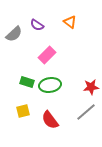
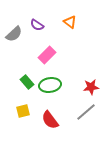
green rectangle: rotated 32 degrees clockwise
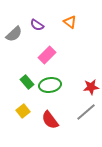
yellow square: rotated 24 degrees counterclockwise
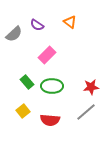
green ellipse: moved 2 px right, 1 px down; rotated 10 degrees clockwise
red semicircle: rotated 48 degrees counterclockwise
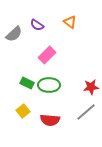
green rectangle: moved 1 px down; rotated 24 degrees counterclockwise
green ellipse: moved 3 px left, 1 px up
